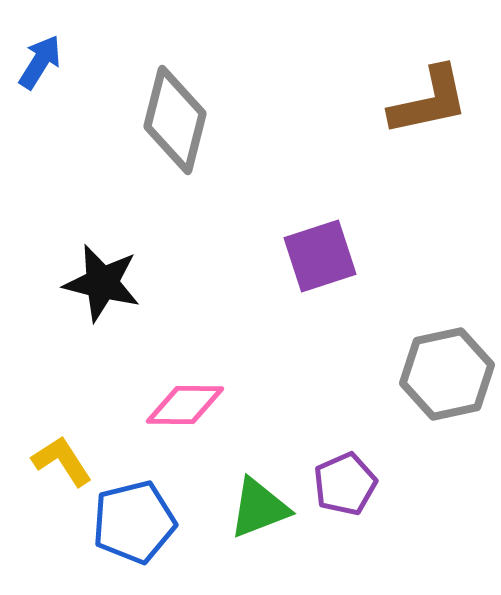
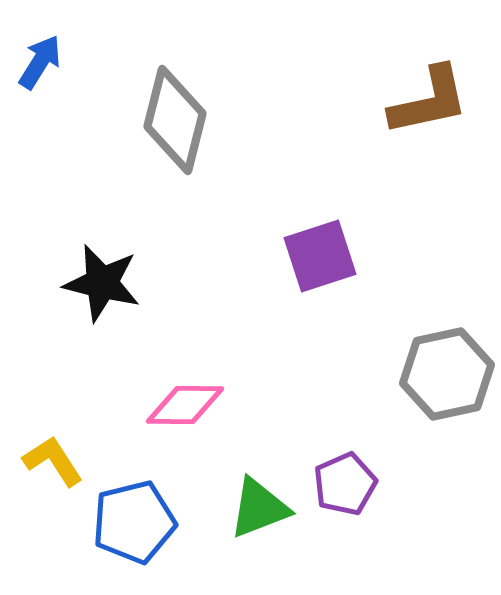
yellow L-shape: moved 9 px left
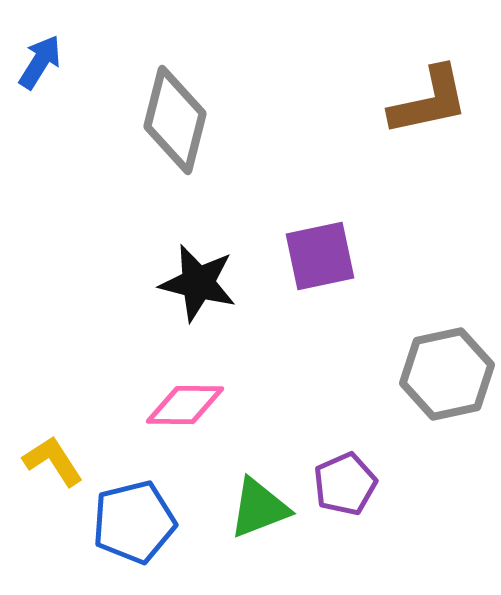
purple square: rotated 6 degrees clockwise
black star: moved 96 px right
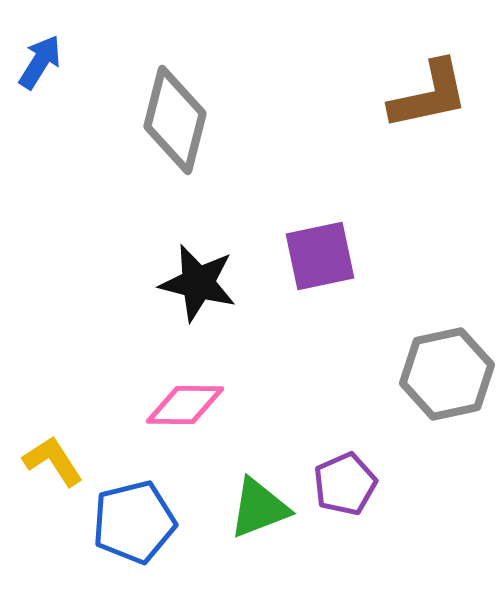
brown L-shape: moved 6 px up
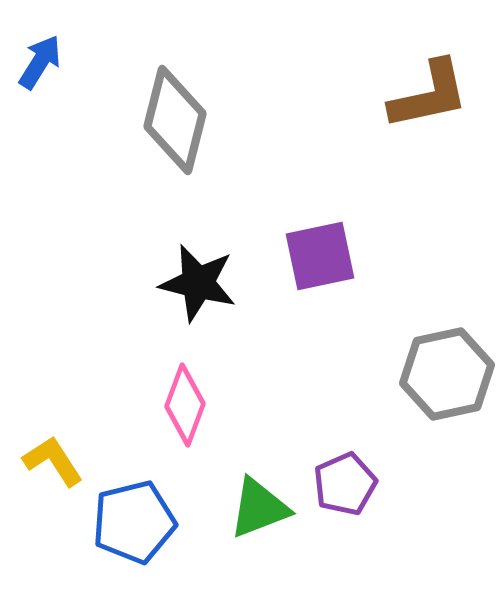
pink diamond: rotated 70 degrees counterclockwise
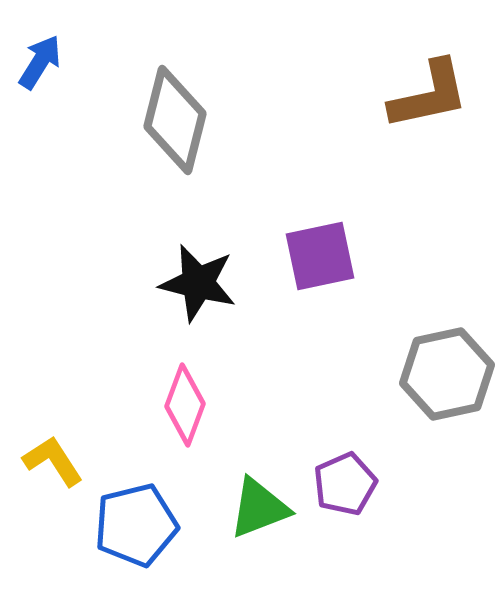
blue pentagon: moved 2 px right, 3 px down
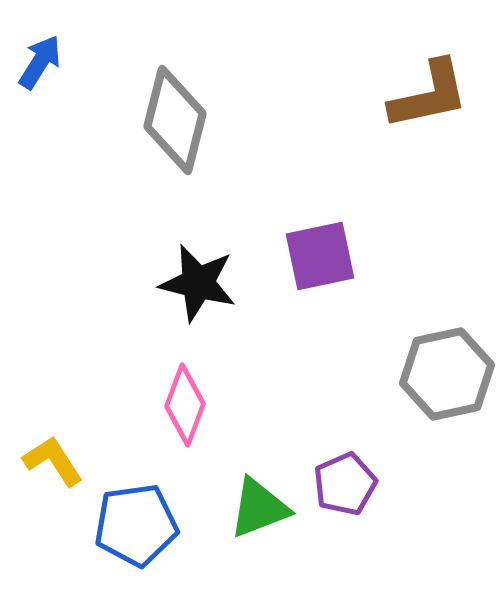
blue pentagon: rotated 6 degrees clockwise
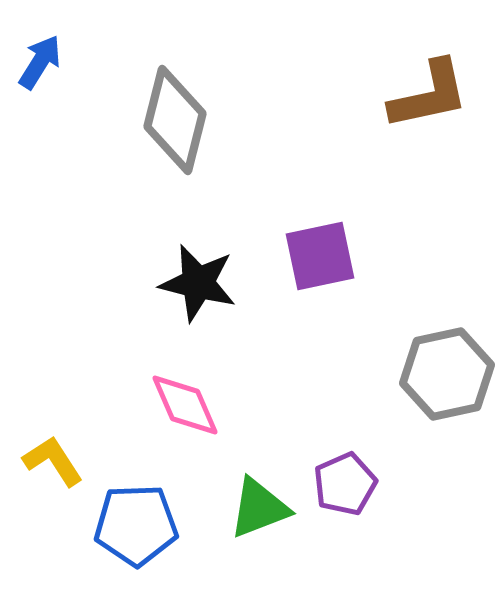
pink diamond: rotated 44 degrees counterclockwise
blue pentagon: rotated 6 degrees clockwise
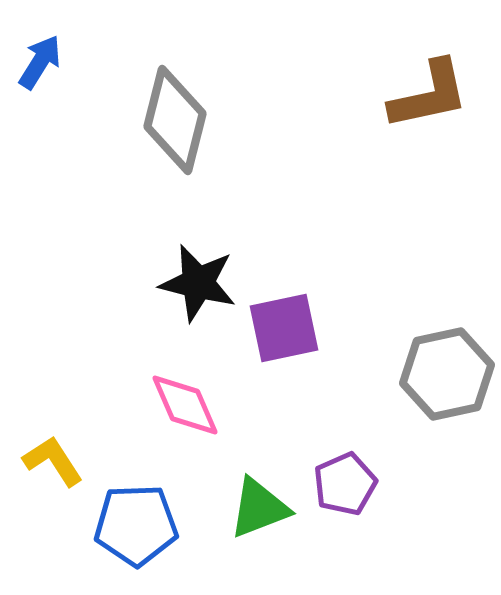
purple square: moved 36 px left, 72 px down
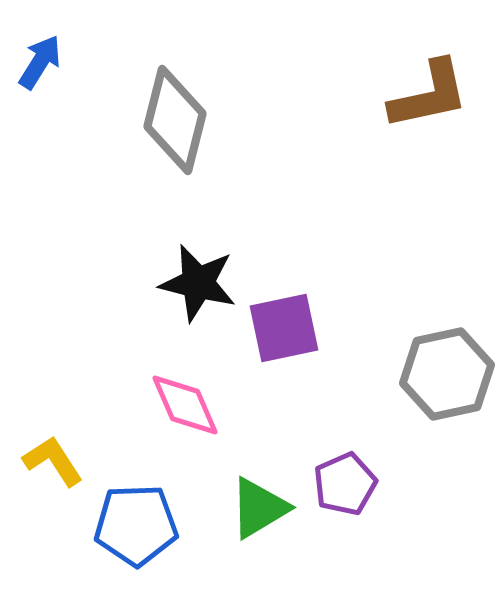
green triangle: rotated 10 degrees counterclockwise
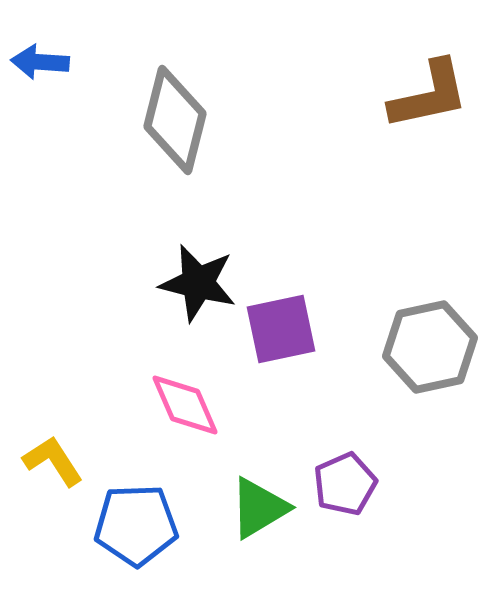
blue arrow: rotated 118 degrees counterclockwise
purple square: moved 3 px left, 1 px down
gray hexagon: moved 17 px left, 27 px up
